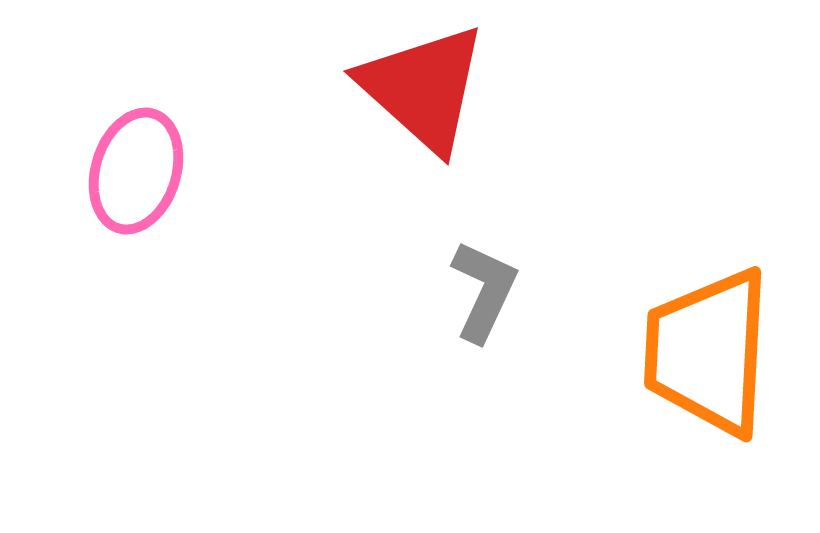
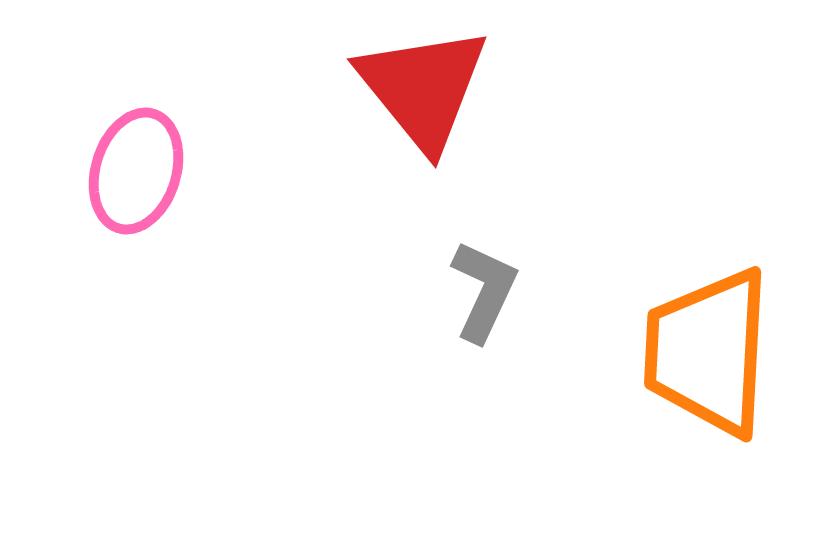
red triangle: rotated 9 degrees clockwise
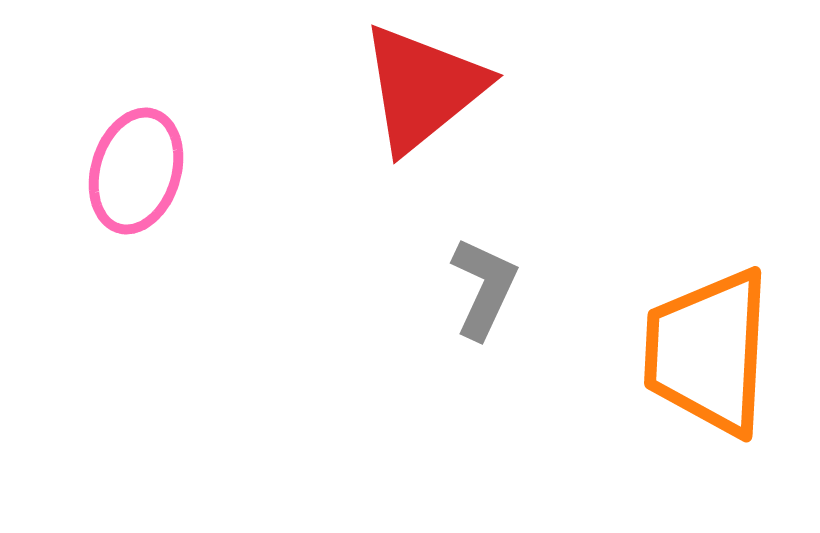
red triangle: rotated 30 degrees clockwise
gray L-shape: moved 3 px up
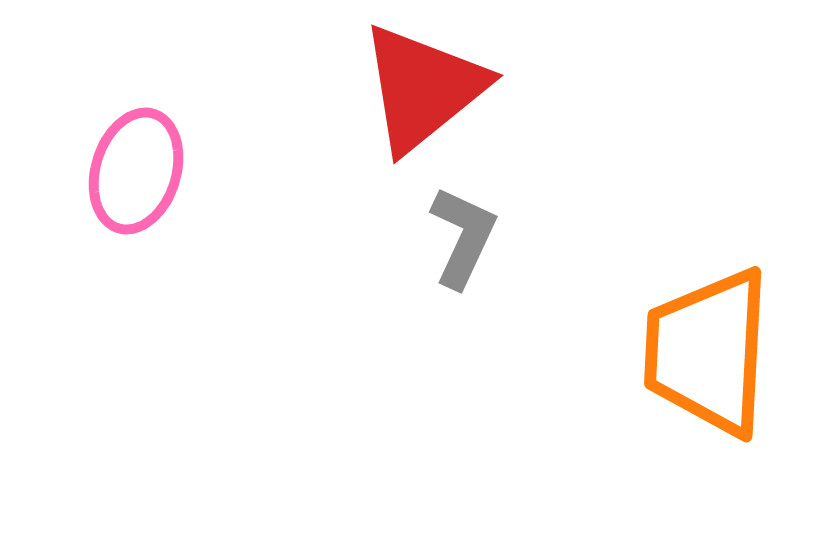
gray L-shape: moved 21 px left, 51 px up
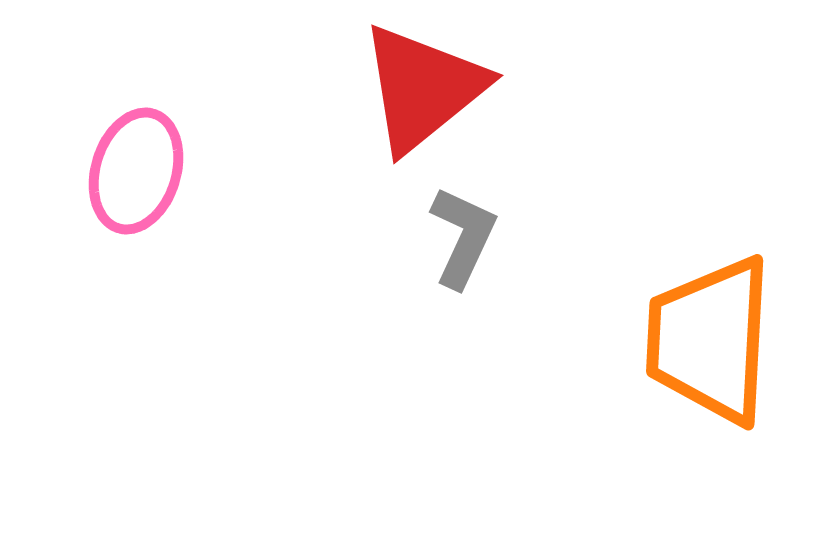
orange trapezoid: moved 2 px right, 12 px up
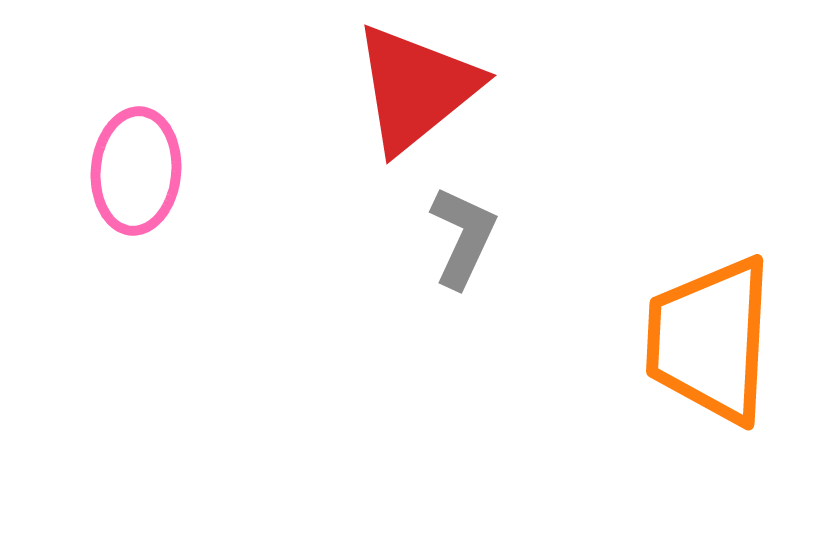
red triangle: moved 7 px left
pink ellipse: rotated 12 degrees counterclockwise
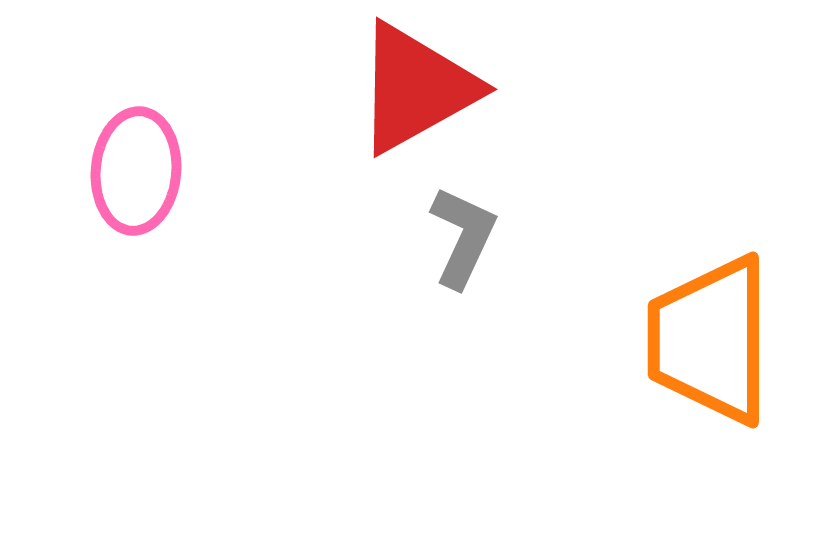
red triangle: rotated 10 degrees clockwise
orange trapezoid: rotated 3 degrees counterclockwise
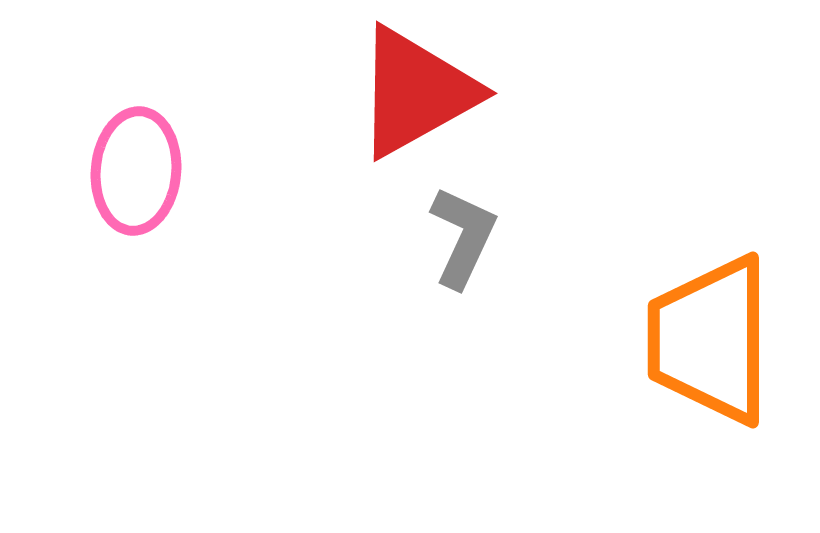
red triangle: moved 4 px down
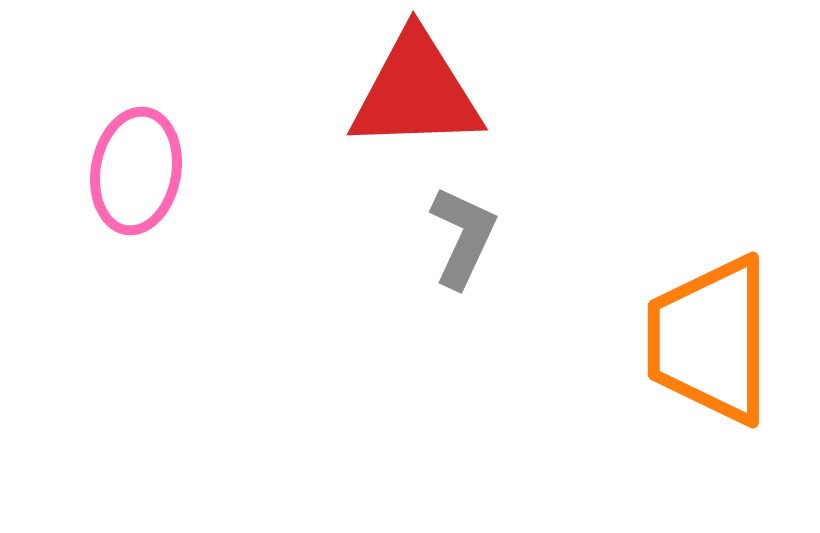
red triangle: rotated 27 degrees clockwise
pink ellipse: rotated 5 degrees clockwise
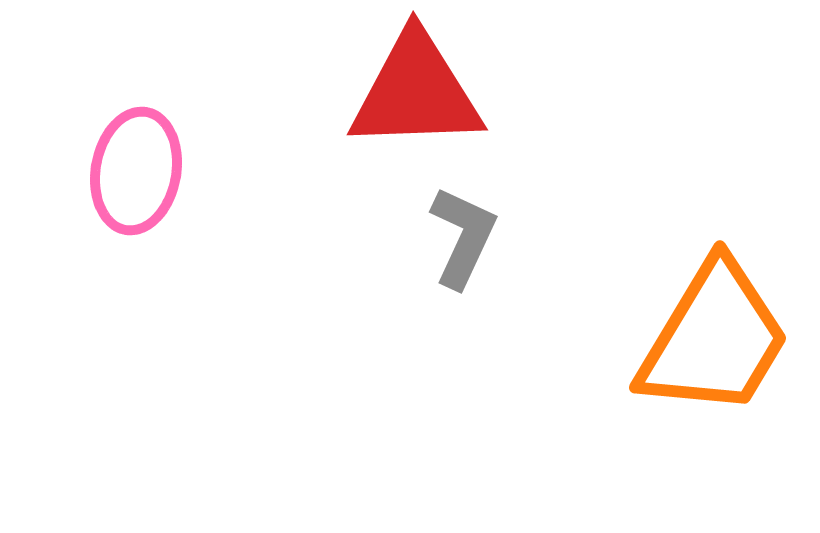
orange trapezoid: moved 4 px right, 1 px up; rotated 149 degrees counterclockwise
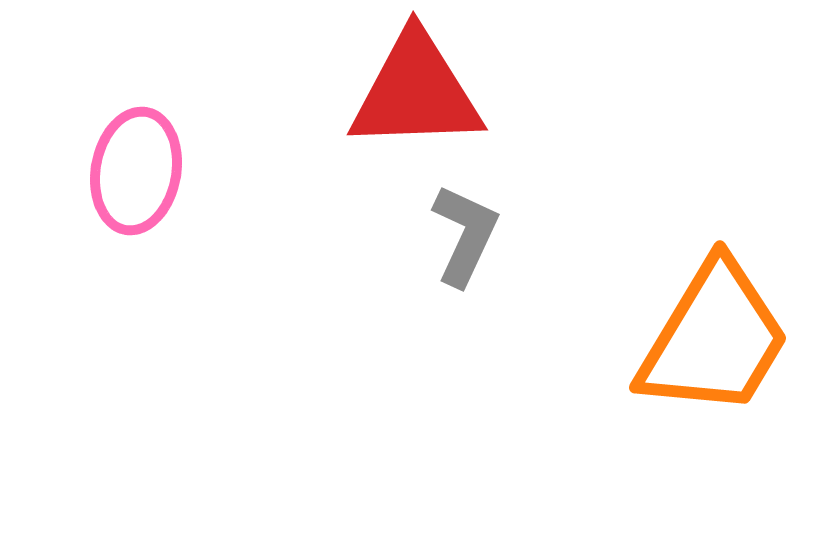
gray L-shape: moved 2 px right, 2 px up
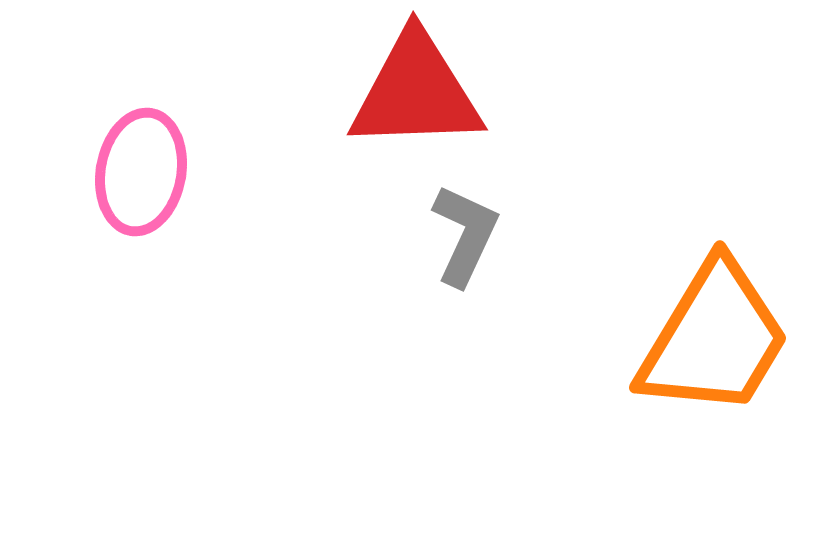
pink ellipse: moved 5 px right, 1 px down
